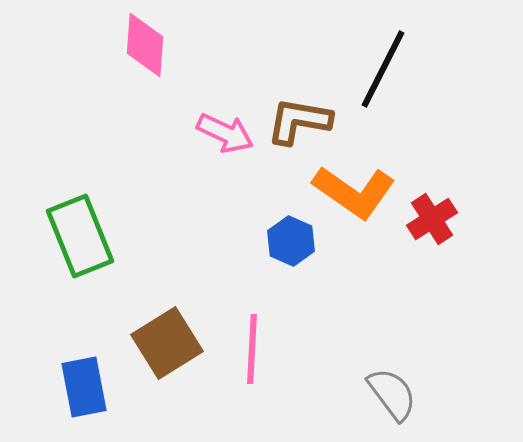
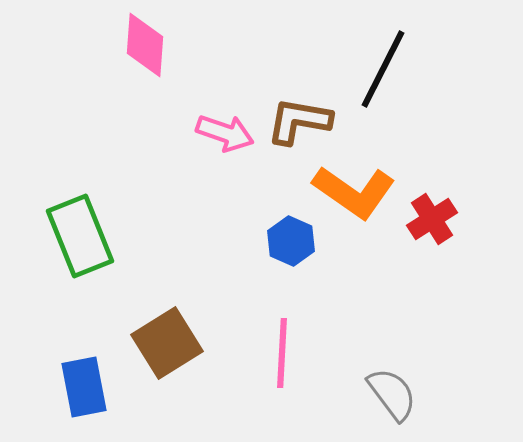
pink arrow: rotated 6 degrees counterclockwise
pink line: moved 30 px right, 4 px down
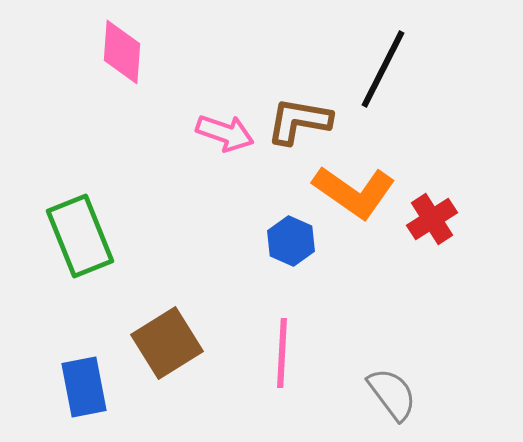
pink diamond: moved 23 px left, 7 px down
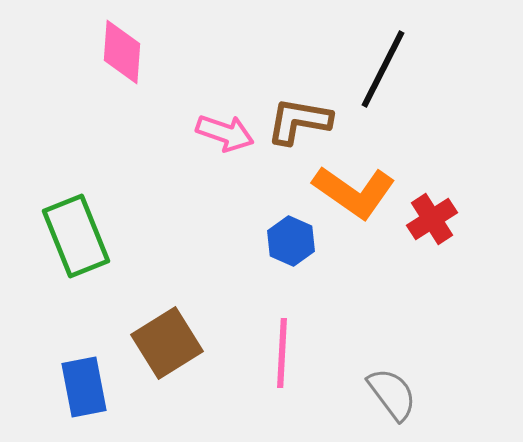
green rectangle: moved 4 px left
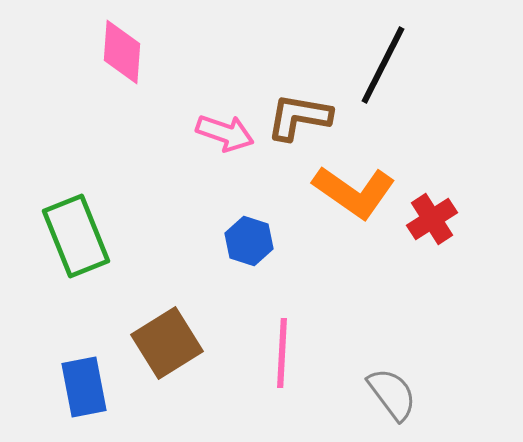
black line: moved 4 px up
brown L-shape: moved 4 px up
blue hexagon: moved 42 px left; rotated 6 degrees counterclockwise
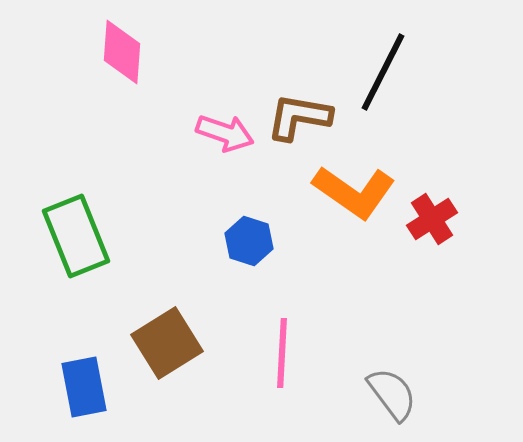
black line: moved 7 px down
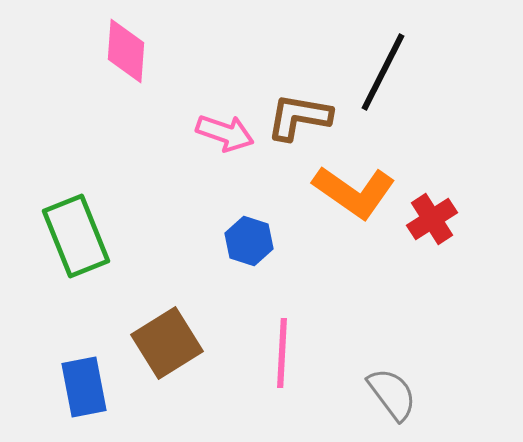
pink diamond: moved 4 px right, 1 px up
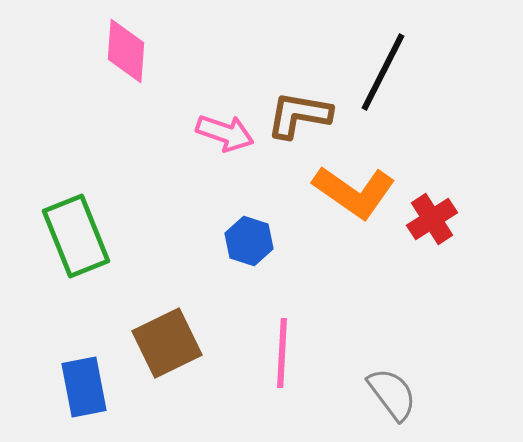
brown L-shape: moved 2 px up
brown square: rotated 6 degrees clockwise
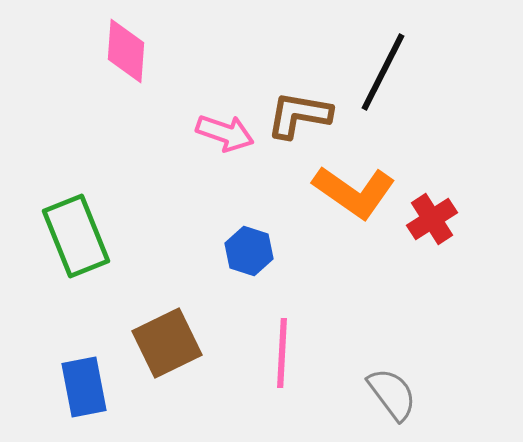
blue hexagon: moved 10 px down
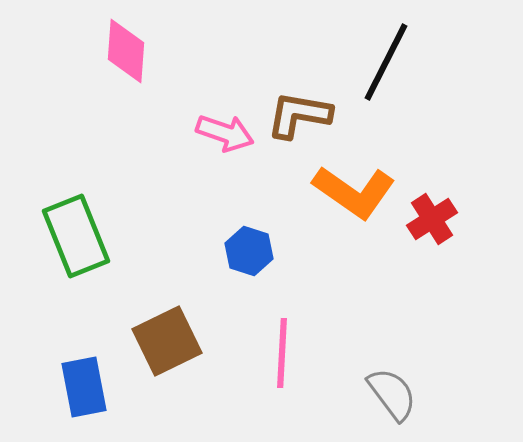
black line: moved 3 px right, 10 px up
brown square: moved 2 px up
